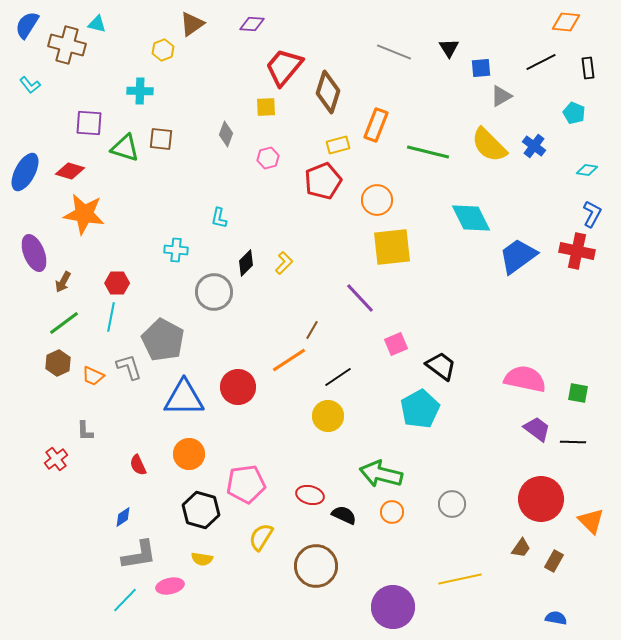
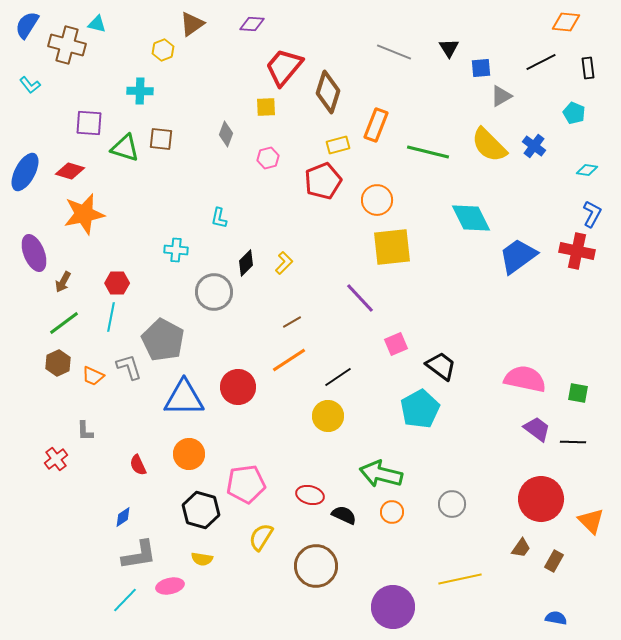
orange star at (84, 214): rotated 21 degrees counterclockwise
brown line at (312, 330): moved 20 px left, 8 px up; rotated 30 degrees clockwise
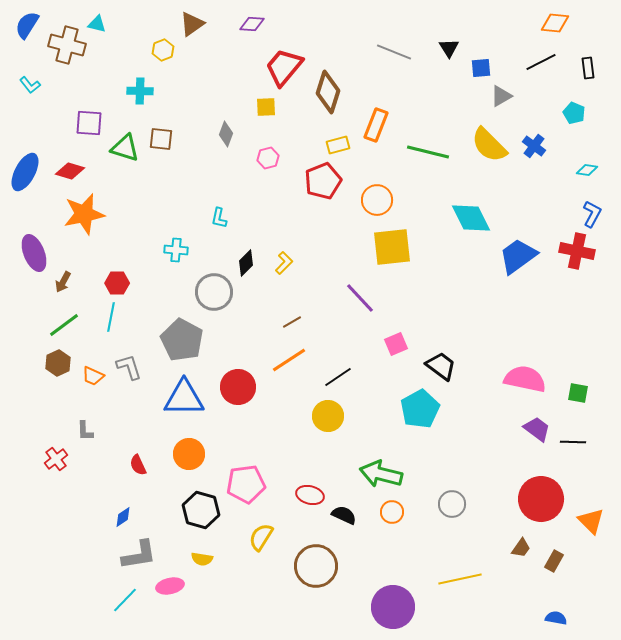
orange diamond at (566, 22): moved 11 px left, 1 px down
green line at (64, 323): moved 2 px down
gray pentagon at (163, 340): moved 19 px right
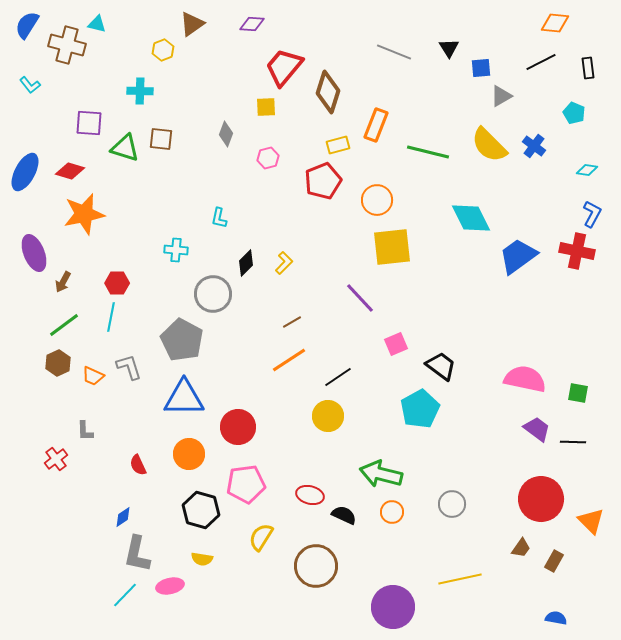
gray circle at (214, 292): moved 1 px left, 2 px down
red circle at (238, 387): moved 40 px down
gray L-shape at (139, 555): moved 2 px left, 1 px up; rotated 111 degrees clockwise
cyan line at (125, 600): moved 5 px up
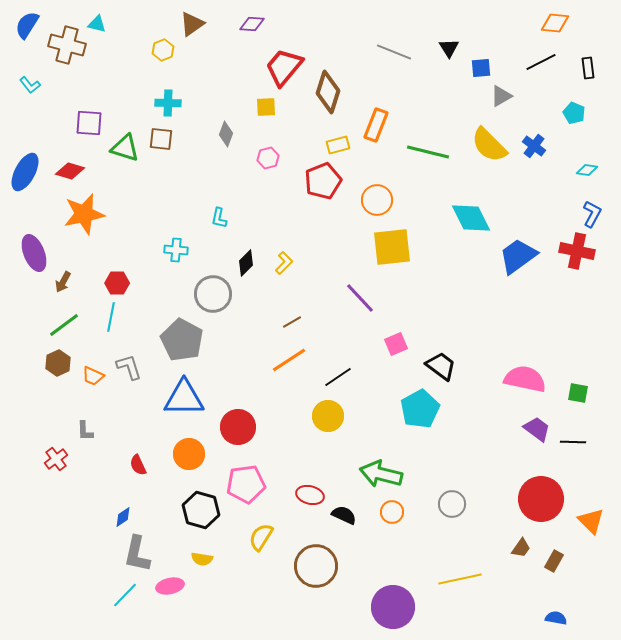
cyan cross at (140, 91): moved 28 px right, 12 px down
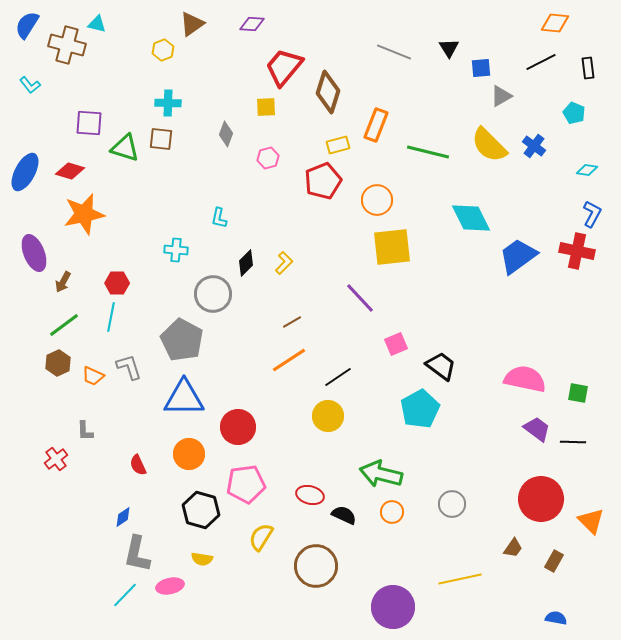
brown trapezoid at (521, 548): moved 8 px left
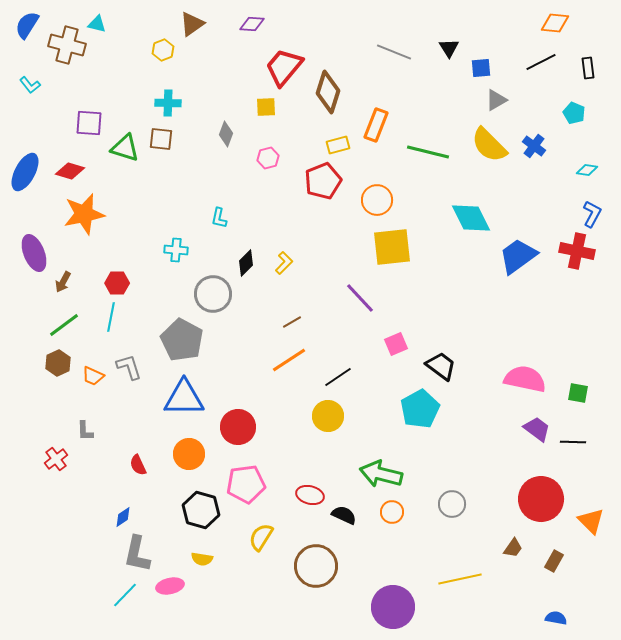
gray triangle at (501, 96): moved 5 px left, 4 px down
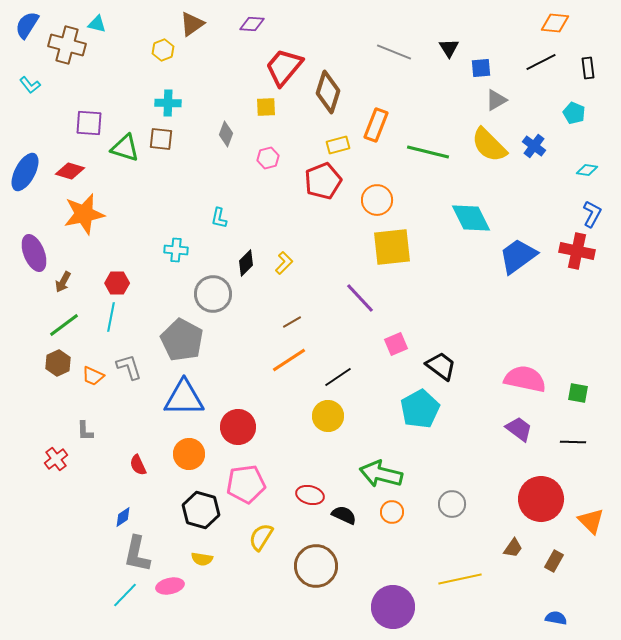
purple trapezoid at (537, 429): moved 18 px left
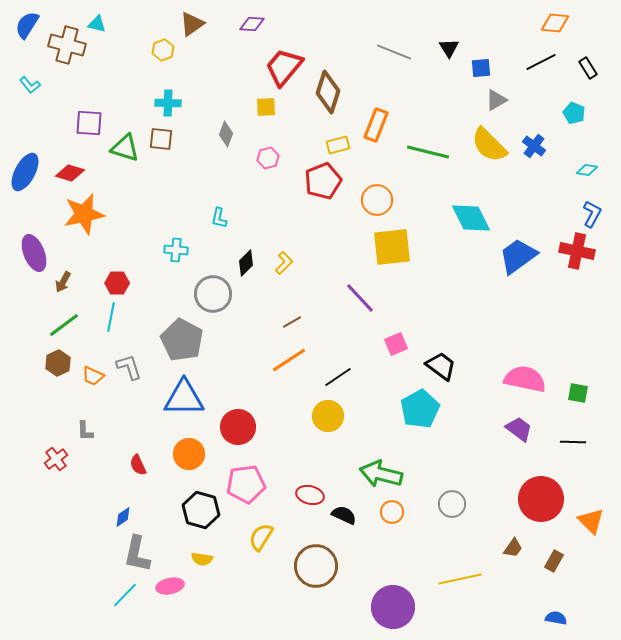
black rectangle at (588, 68): rotated 25 degrees counterclockwise
red diamond at (70, 171): moved 2 px down
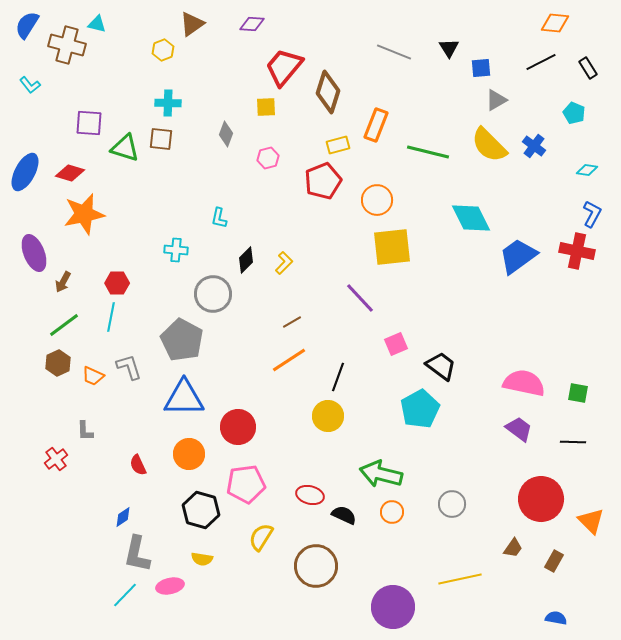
black diamond at (246, 263): moved 3 px up
black line at (338, 377): rotated 36 degrees counterclockwise
pink semicircle at (525, 379): moved 1 px left, 4 px down
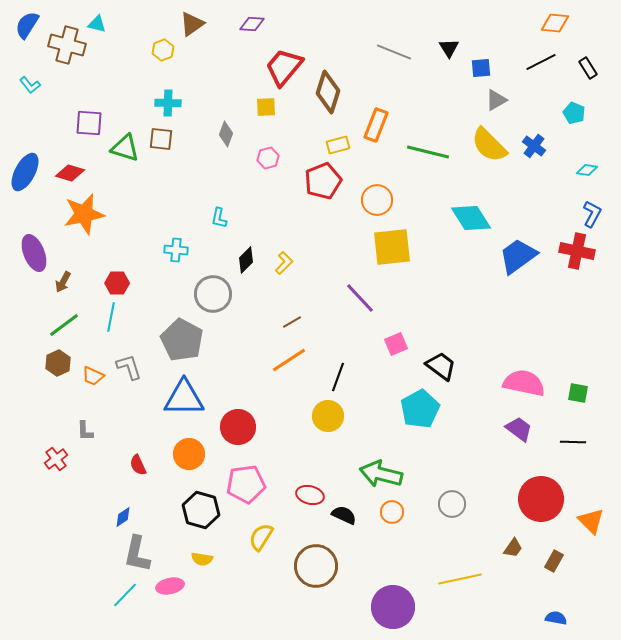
cyan diamond at (471, 218): rotated 6 degrees counterclockwise
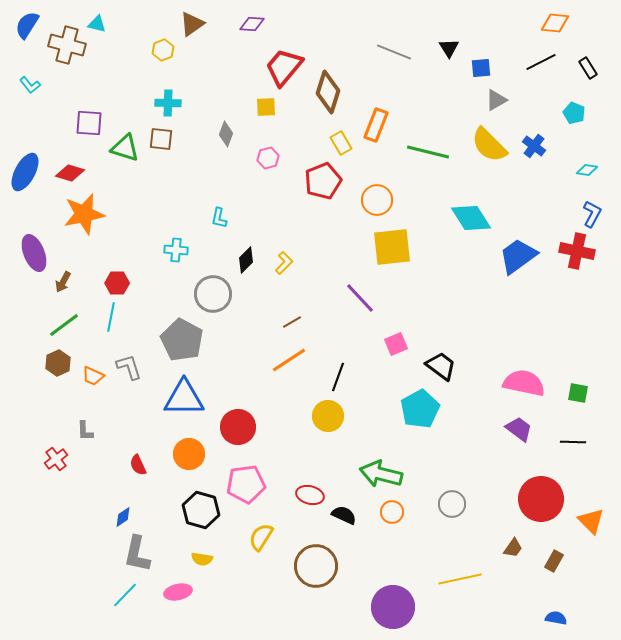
yellow rectangle at (338, 145): moved 3 px right, 2 px up; rotated 75 degrees clockwise
pink ellipse at (170, 586): moved 8 px right, 6 px down
